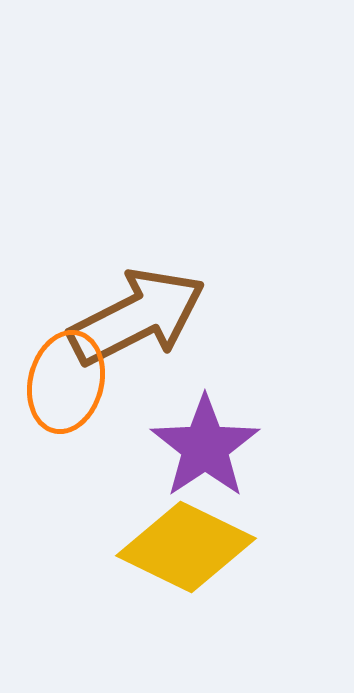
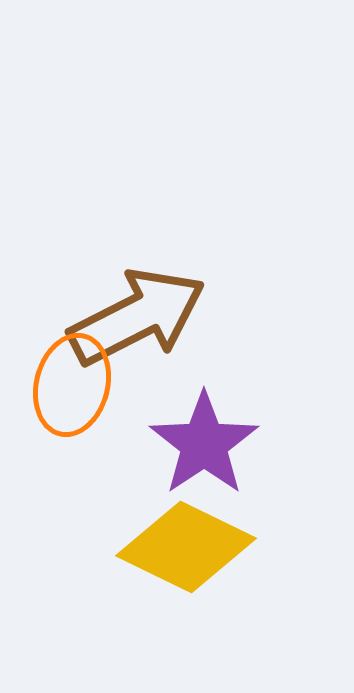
orange ellipse: moved 6 px right, 3 px down
purple star: moved 1 px left, 3 px up
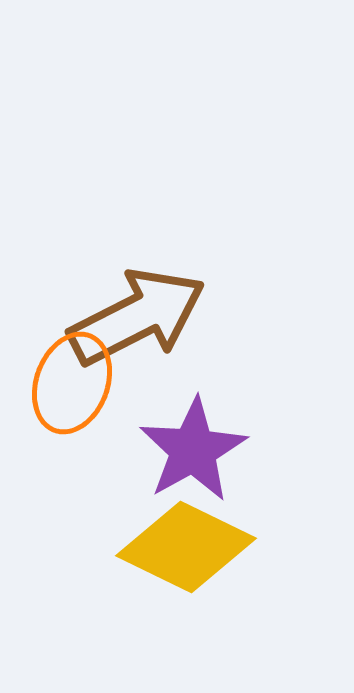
orange ellipse: moved 2 px up; rotated 6 degrees clockwise
purple star: moved 11 px left, 6 px down; rotated 5 degrees clockwise
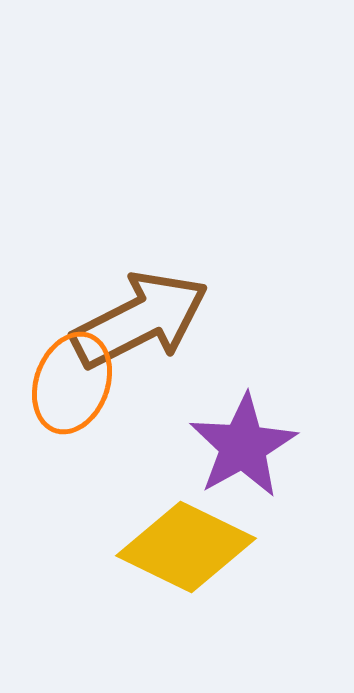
brown arrow: moved 3 px right, 3 px down
purple star: moved 50 px right, 4 px up
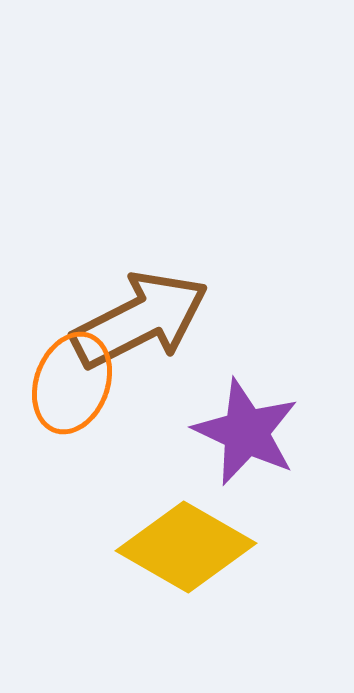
purple star: moved 3 px right, 14 px up; rotated 18 degrees counterclockwise
yellow diamond: rotated 4 degrees clockwise
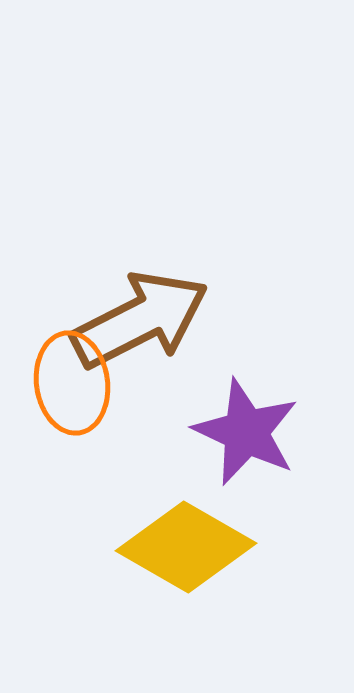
orange ellipse: rotated 28 degrees counterclockwise
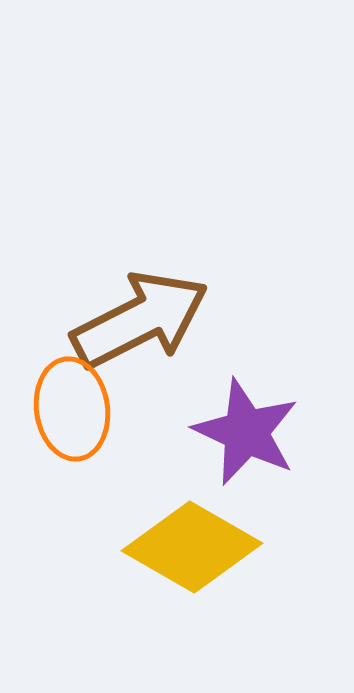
orange ellipse: moved 26 px down
yellow diamond: moved 6 px right
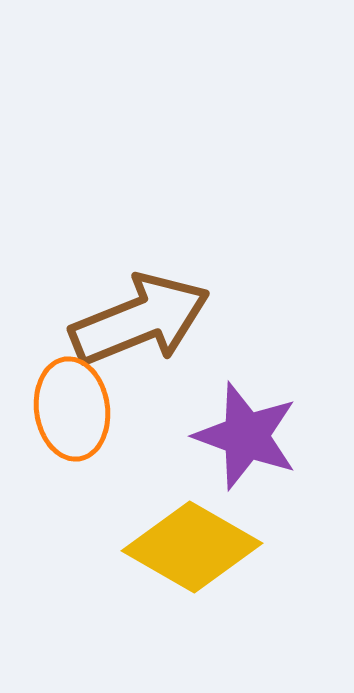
brown arrow: rotated 5 degrees clockwise
purple star: moved 4 px down; rotated 5 degrees counterclockwise
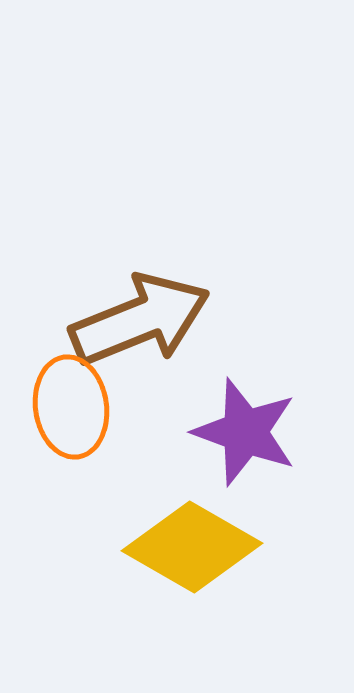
orange ellipse: moved 1 px left, 2 px up
purple star: moved 1 px left, 4 px up
